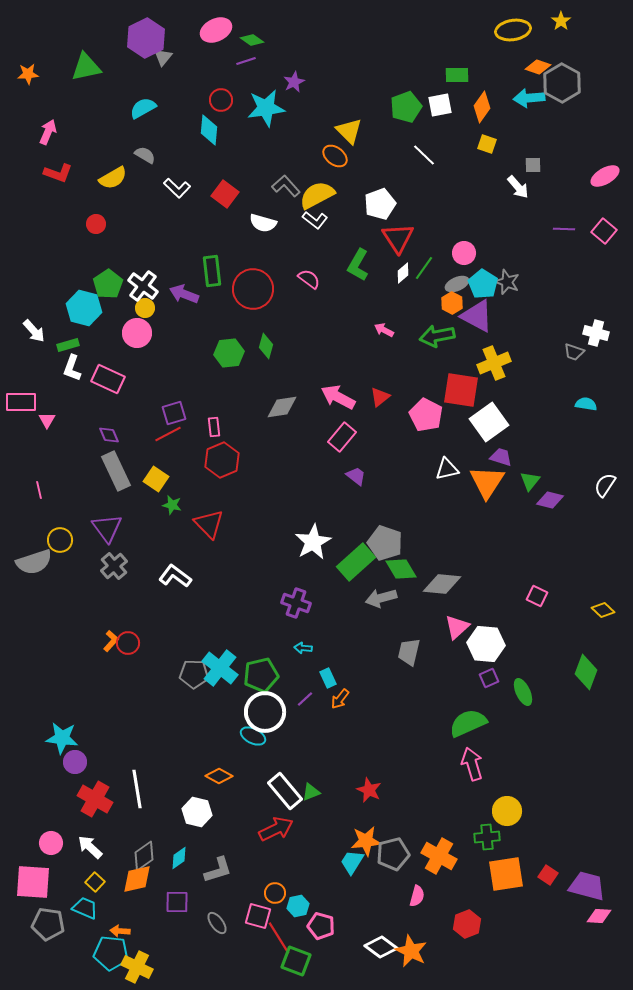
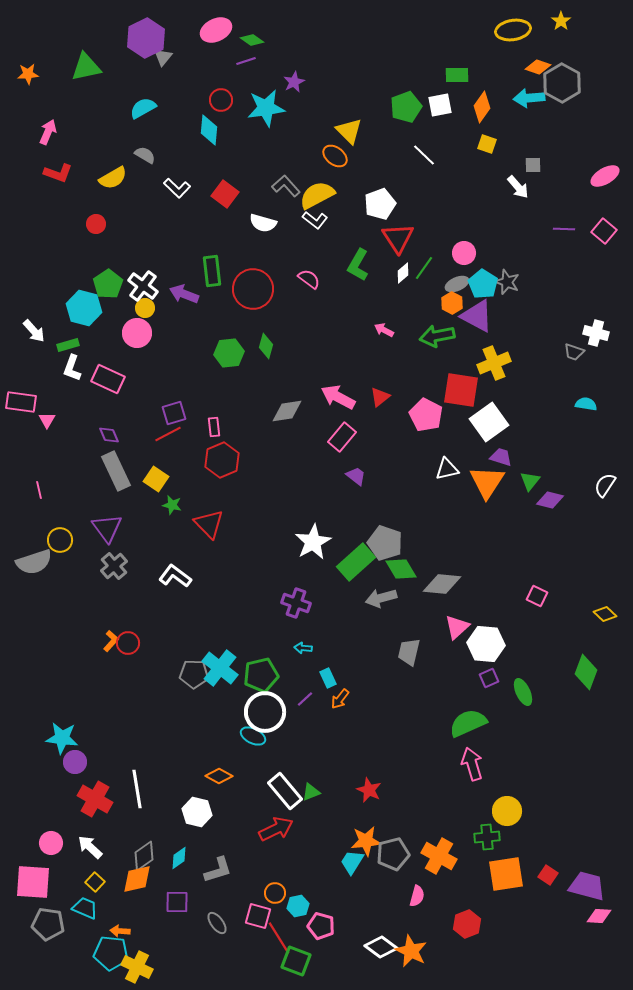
pink rectangle at (21, 402): rotated 8 degrees clockwise
gray diamond at (282, 407): moved 5 px right, 4 px down
yellow diamond at (603, 610): moved 2 px right, 4 px down
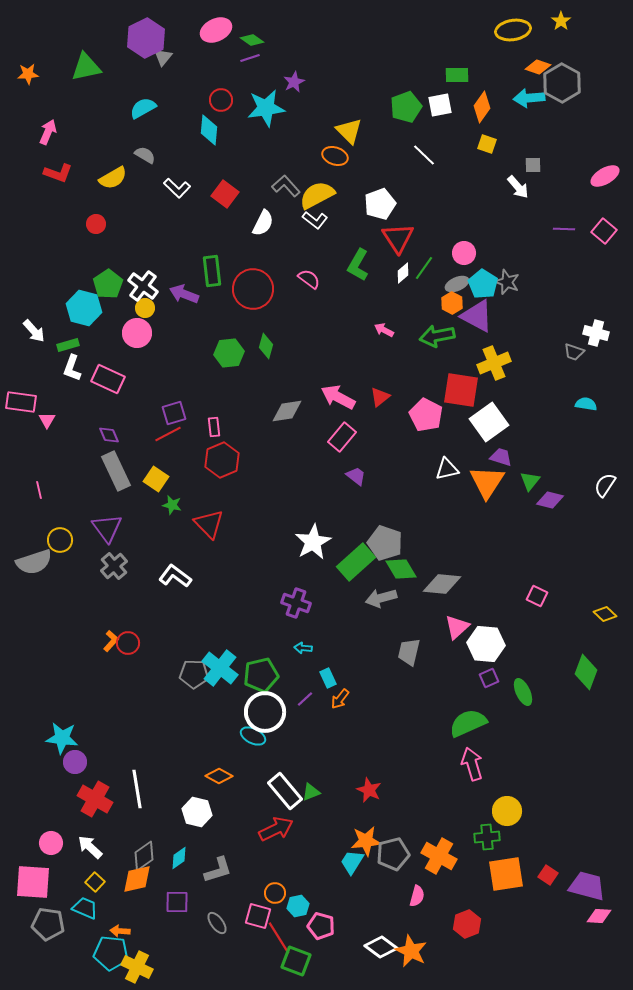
purple line at (246, 61): moved 4 px right, 3 px up
orange ellipse at (335, 156): rotated 20 degrees counterclockwise
white semicircle at (263, 223): rotated 80 degrees counterclockwise
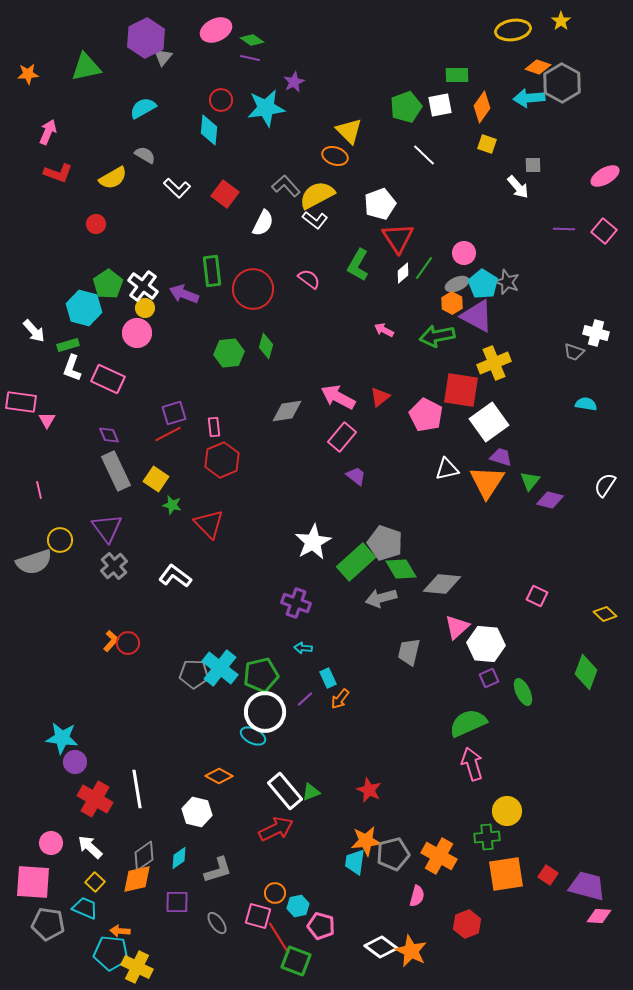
purple line at (250, 58): rotated 30 degrees clockwise
cyan trapezoid at (352, 862): moved 3 px right; rotated 24 degrees counterclockwise
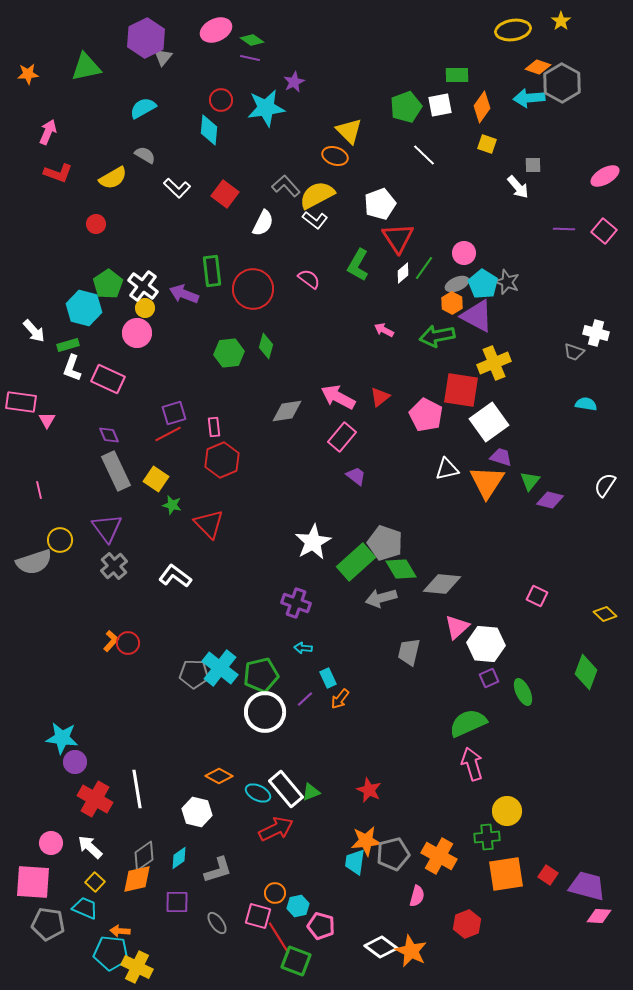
cyan ellipse at (253, 736): moved 5 px right, 57 px down
white rectangle at (285, 791): moved 1 px right, 2 px up
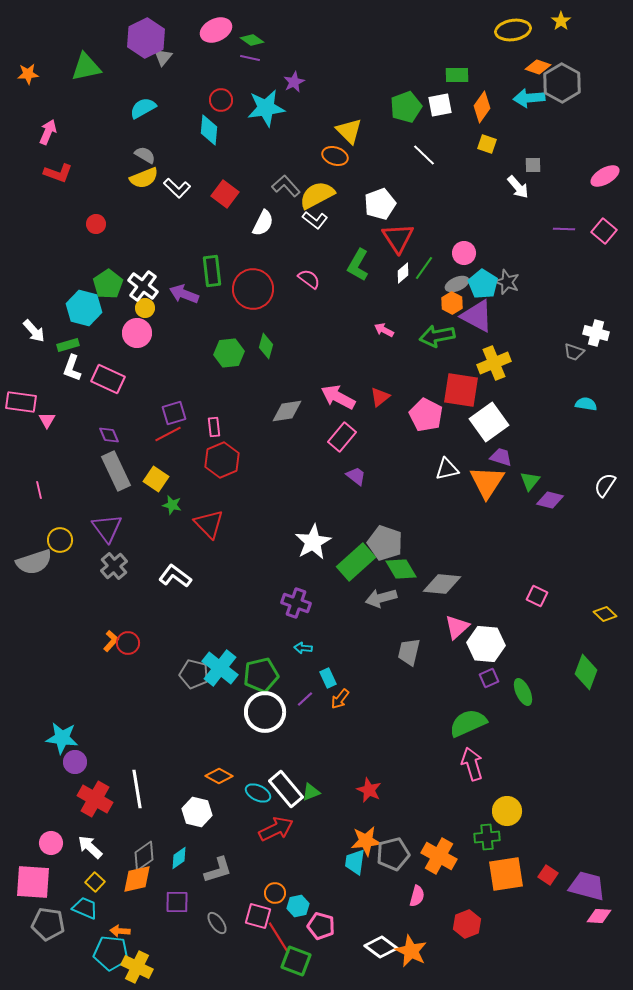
yellow semicircle at (113, 178): moved 31 px right; rotated 8 degrees clockwise
gray pentagon at (194, 674): rotated 12 degrees clockwise
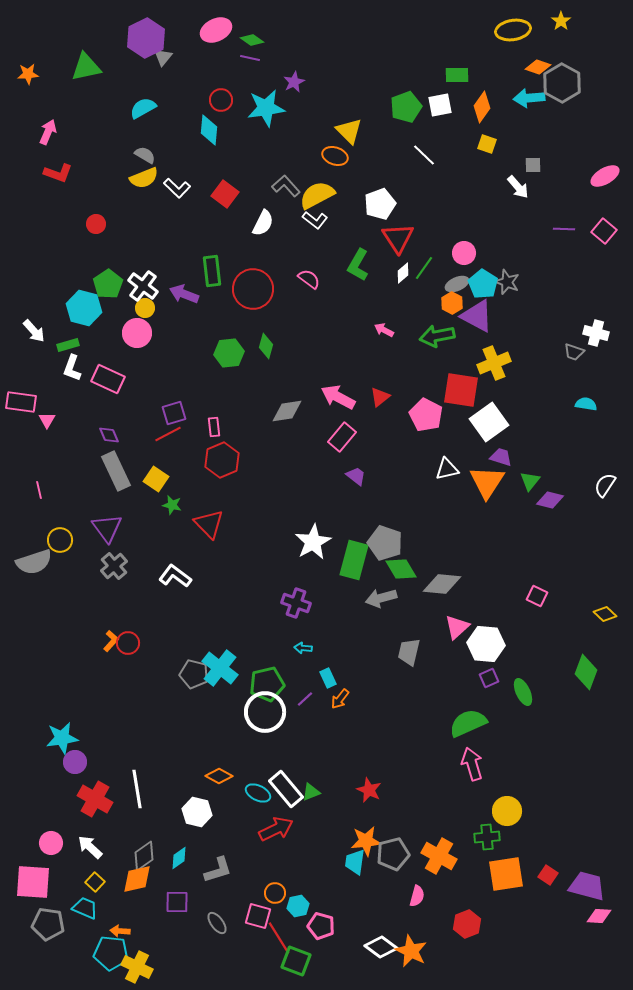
green rectangle at (356, 562): moved 2 px left, 2 px up; rotated 33 degrees counterclockwise
green pentagon at (261, 675): moved 6 px right, 9 px down
cyan star at (62, 738): rotated 16 degrees counterclockwise
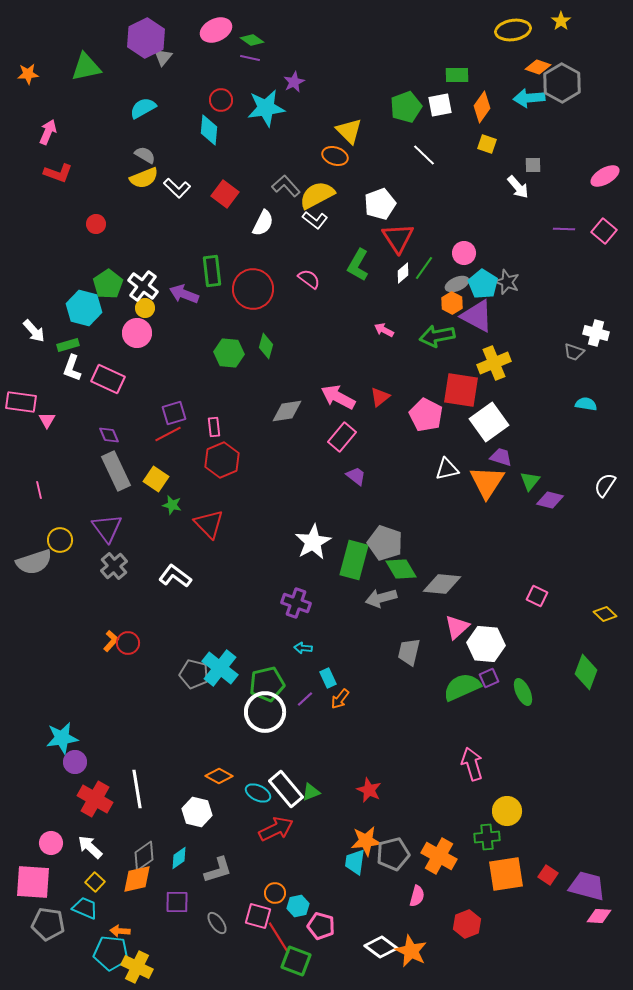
green hexagon at (229, 353): rotated 12 degrees clockwise
green semicircle at (468, 723): moved 6 px left, 36 px up
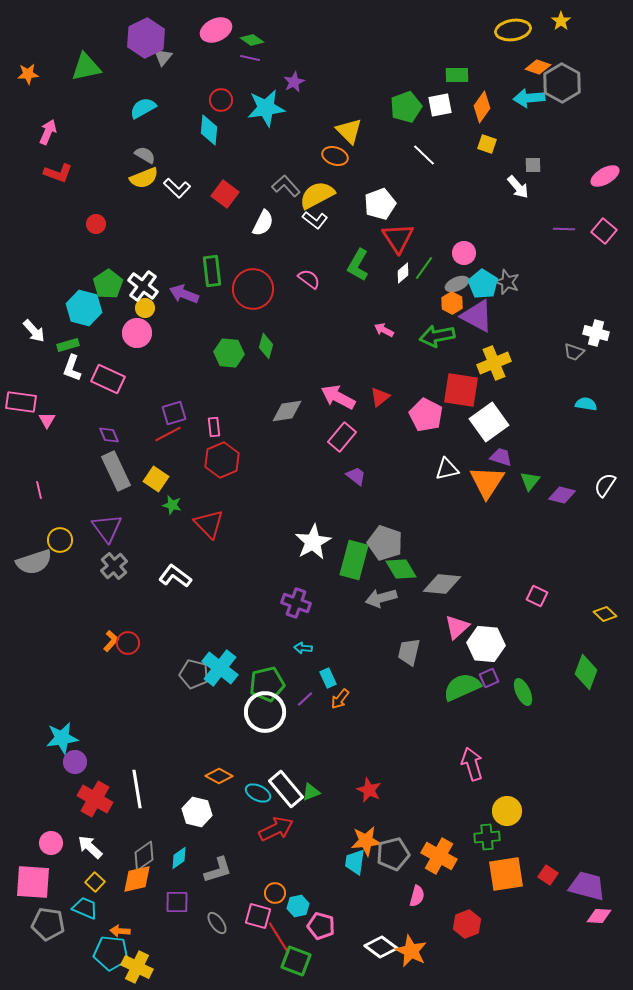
purple diamond at (550, 500): moved 12 px right, 5 px up
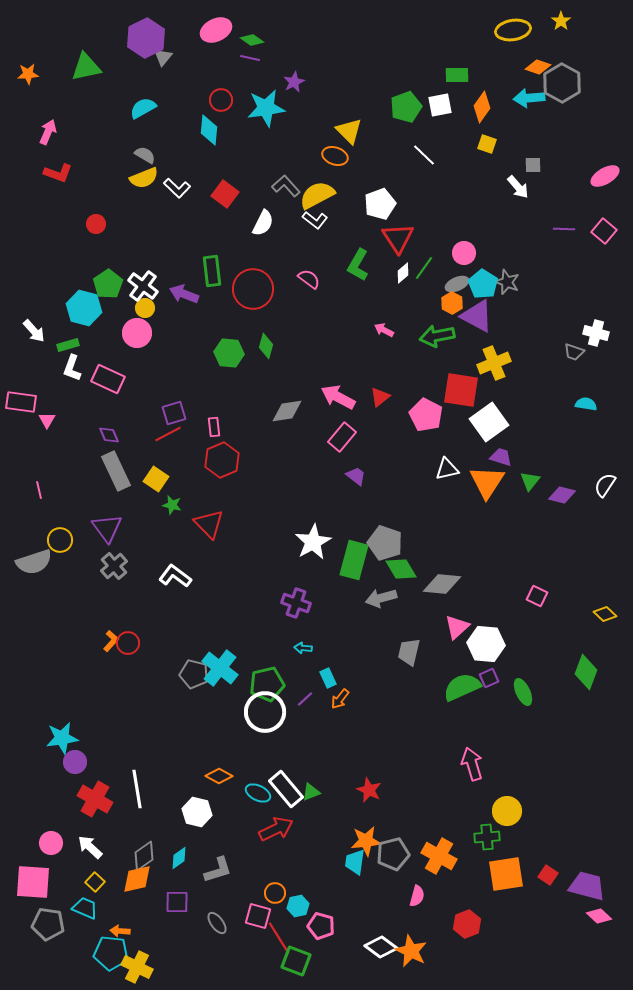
pink diamond at (599, 916): rotated 40 degrees clockwise
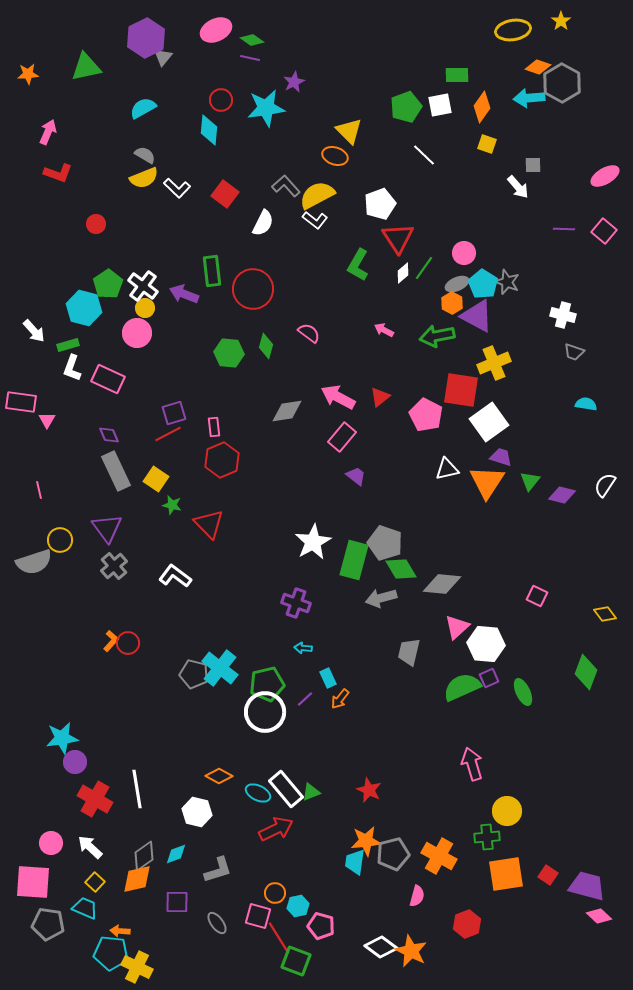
pink semicircle at (309, 279): moved 54 px down
white cross at (596, 333): moved 33 px left, 18 px up
yellow diamond at (605, 614): rotated 10 degrees clockwise
cyan diamond at (179, 858): moved 3 px left, 4 px up; rotated 15 degrees clockwise
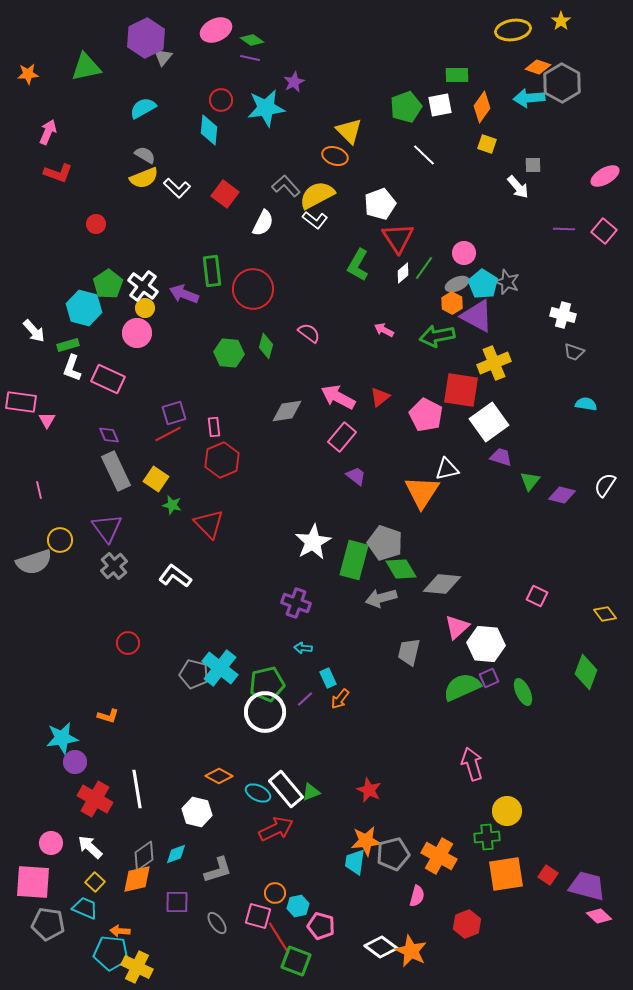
orange triangle at (487, 482): moved 65 px left, 10 px down
orange L-shape at (111, 641): moved 3 px left, 75 px down; rotated 65 degrees clockwise
